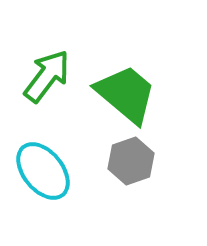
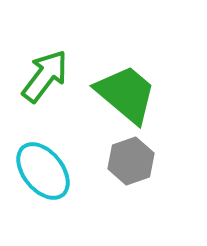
green arrow: moved 2 px left
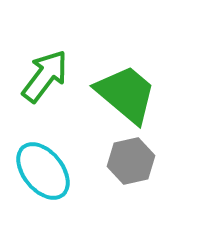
gray hexagon: rotated 6 degrees clockwise
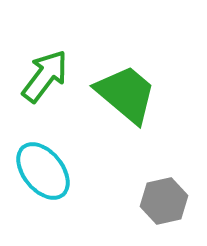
gray hexagon: moved 33 px right, 40 px down
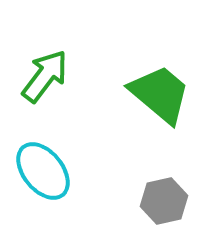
green trapezoid: moved 34 px right
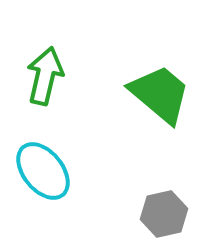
green arrow: rotated 24 degrees counterclockwise
gray hexagon: moved 13 px down
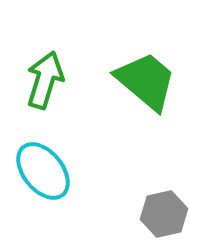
green arrow: moved 4 px down; rotated 4 degrees clockwise
green trapezoid: moved 14 px left, 13 px up
